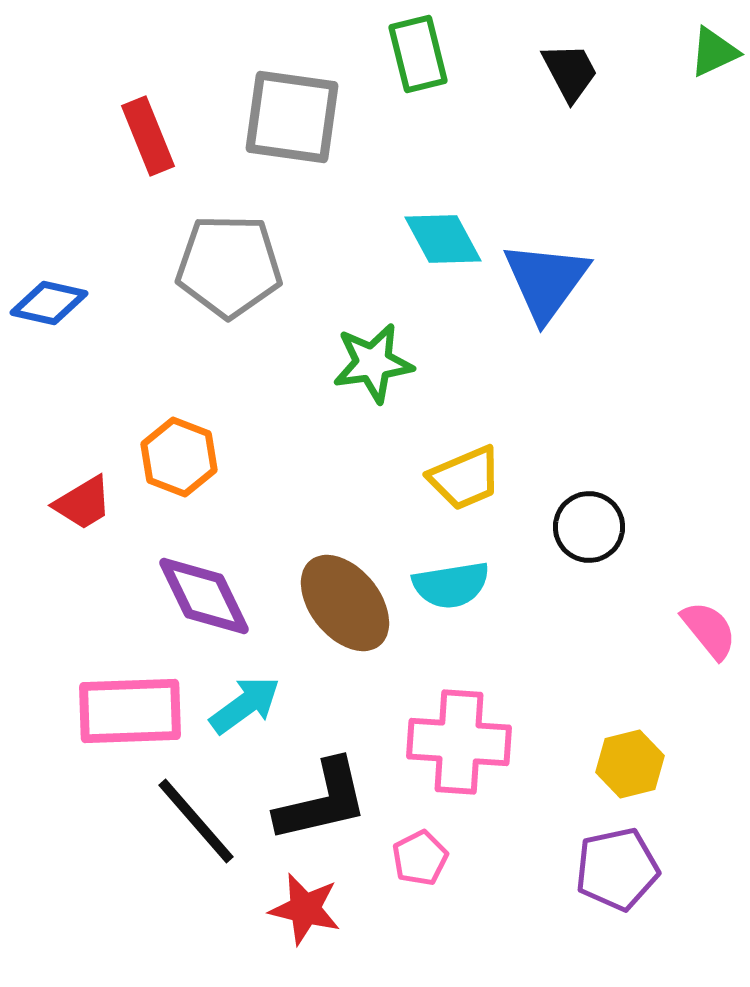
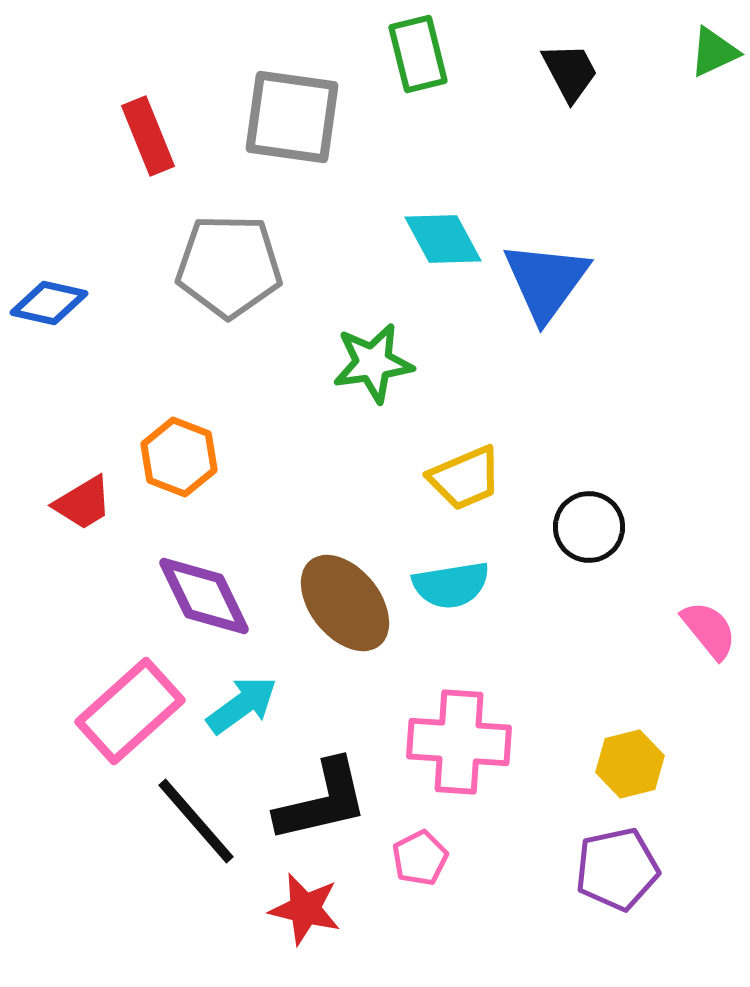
cyan arrow: moved 3 px left
pink rectangle: rotated 40 degrees counterclockwise
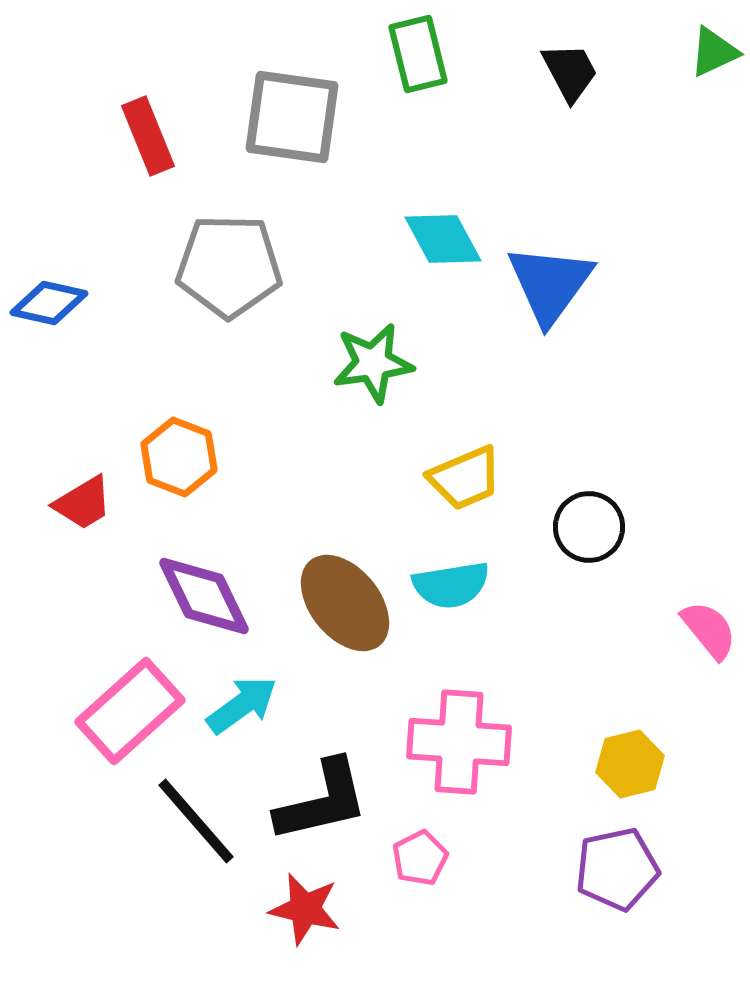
blue triangle: moved 4 px right, 3 px down
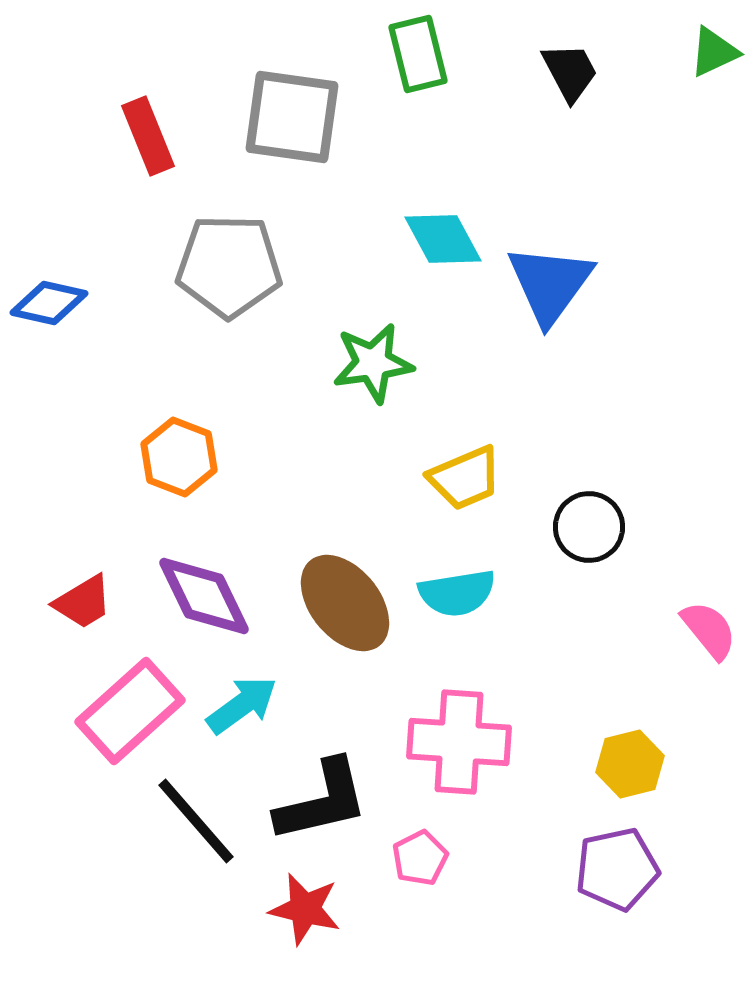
red trapezoid: moved 99 px down
cyan semicircle: moved 6 px right, 8 px down
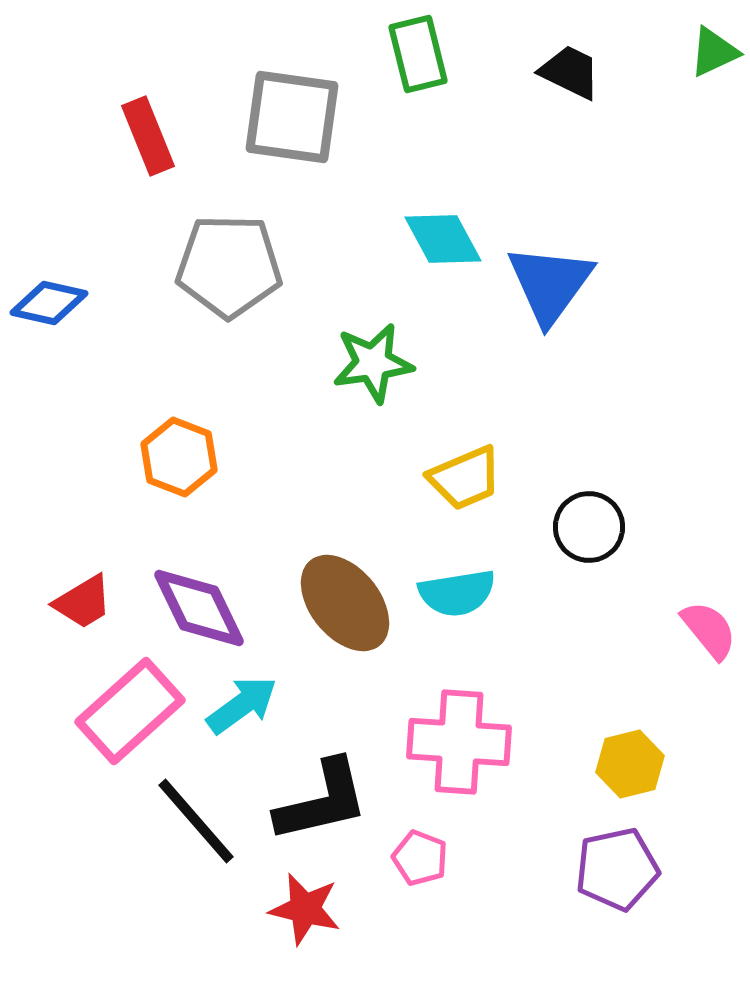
black trapezoid: rotated 36 degrees counterclockwise
purple diamond: moved 5 px left, 12 px down
pink pentagon: rotated 24 degrees counterclockwise
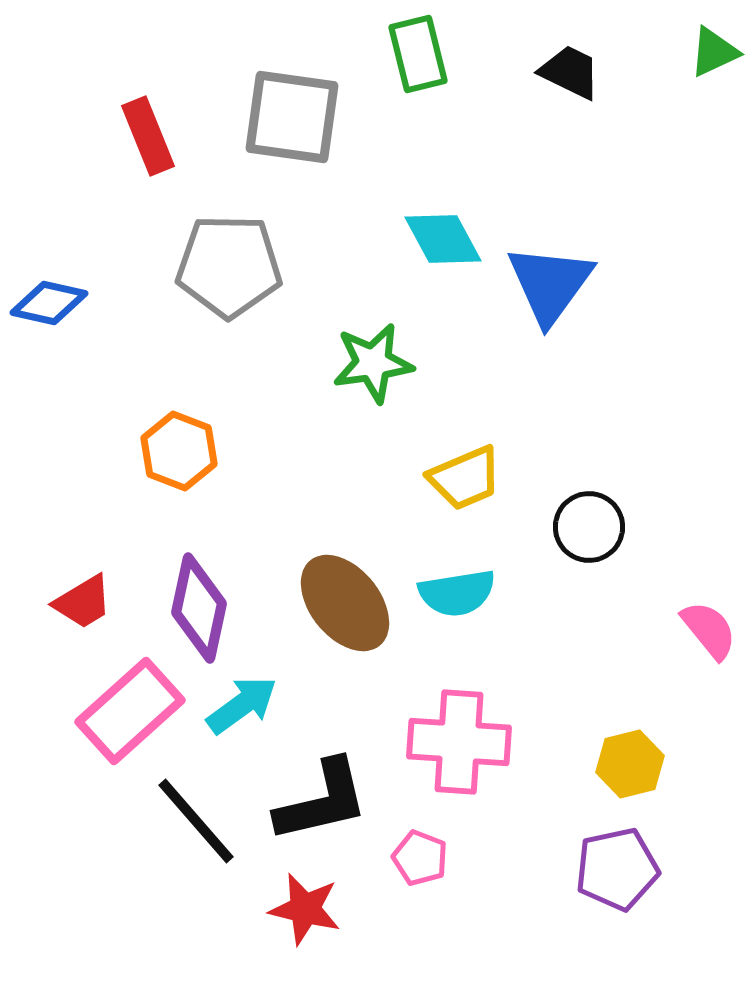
orange hexagon: moved 6 px up
purple diamond: rotated 38 degrees clockwise
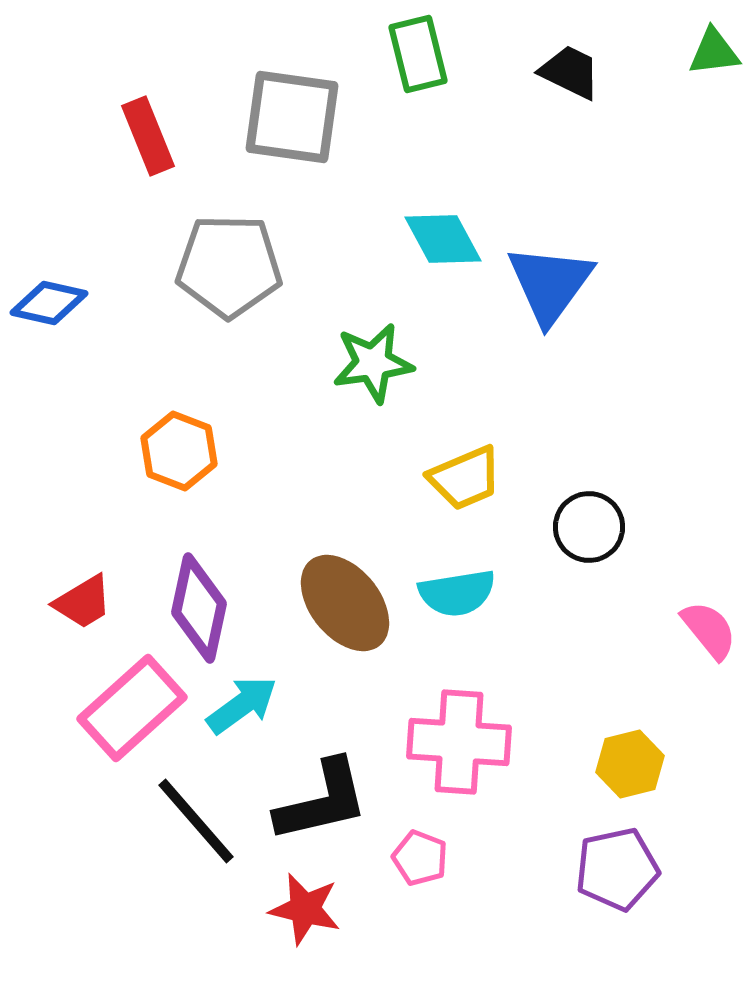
green triangle: rotated 18 degrees clockwise
pink rectangle: moved 2 px right, 3 px up
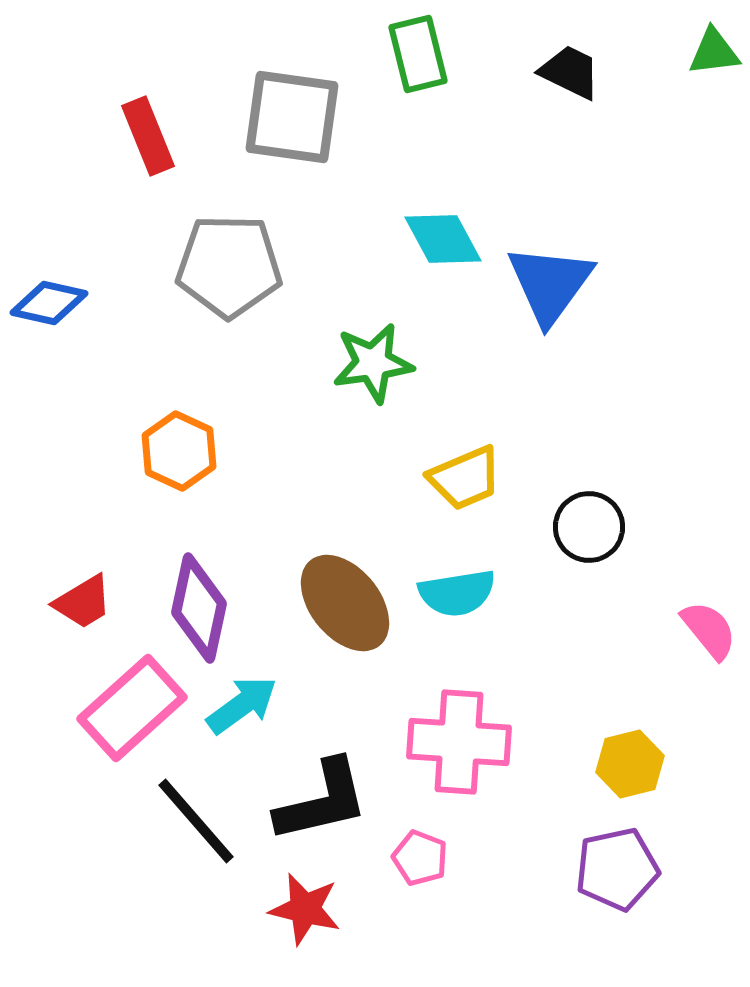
orange hexagon: rotated 4 degrees clockwise
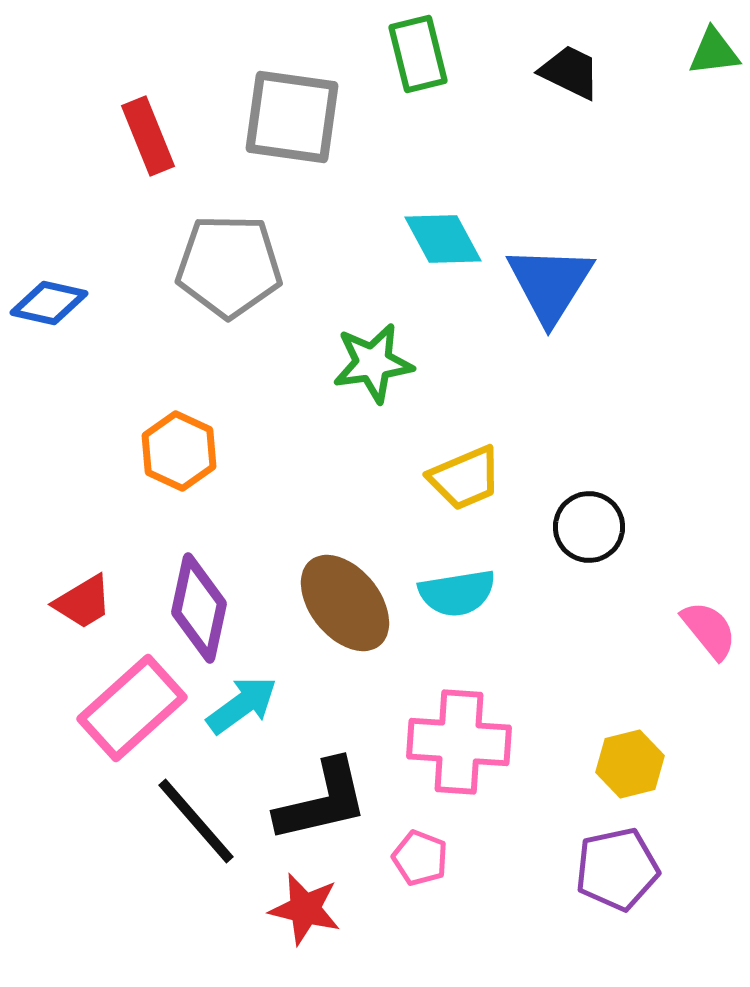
blue triangle: rotated 4 degrees counterclockwise
